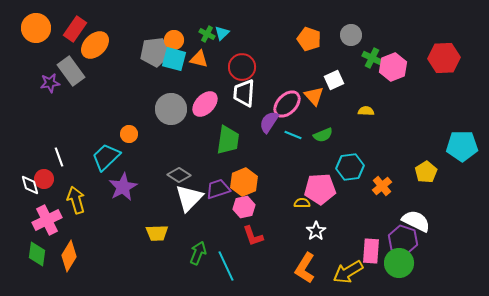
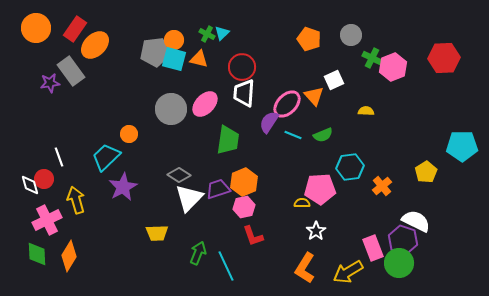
pink rectangle at (371, 251): moved 2 px right, 3 px up; rotated 25 degrees counterclockwise
green diamond at (37, 254): rotated 10 degrees counterclockwise
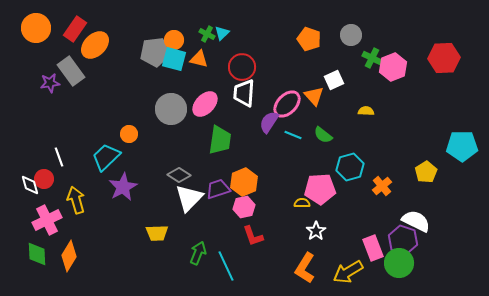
green semicircle at (323, 135): rotated 60 degrees clockwise
green trapezoid at (228, 140): moved 8 px left
cyan hexagon at (350, 167): rotated 8 degrees counterclockwise
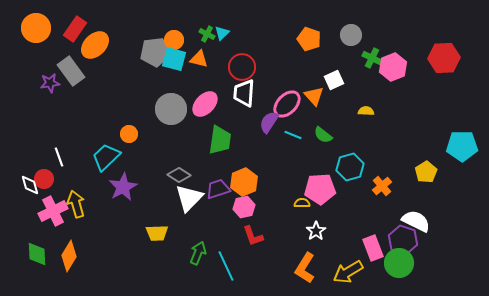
yellow arrow at (76, 200): moved 4 px down
pink cross at (47, 220): moved 6 px right, 9 px up
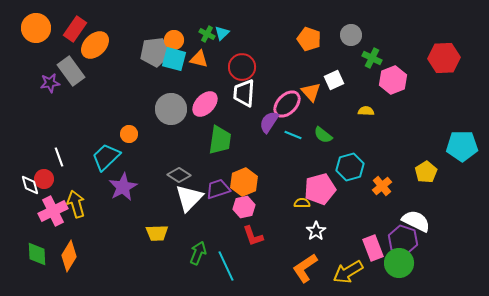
pink hexagon at (393, 67): moved 13 px down
orange triangle at (314, 96): moved 3 px left, 4 px up
pink pentagon at (320, 189): rotated 12 degrees counterclockwise
orange L-shape at (305, 268): rotated 24 degrees clockwise
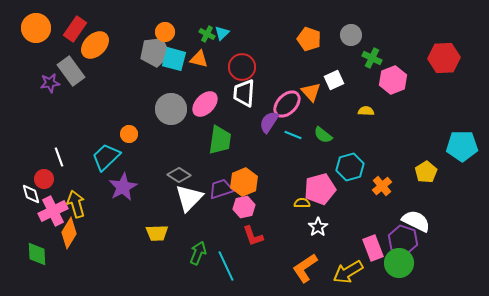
orange circle at (174, 40): moved 9 px left, 8 px up
white diamond at (30, 185): moved 1 px right, 9 px down
purple trapezoid at (218, 189): moved 3 px right
white star at (316, 231): moved 2 px right, 4 px up
orange diamond at (69, 256): moved 23 px up
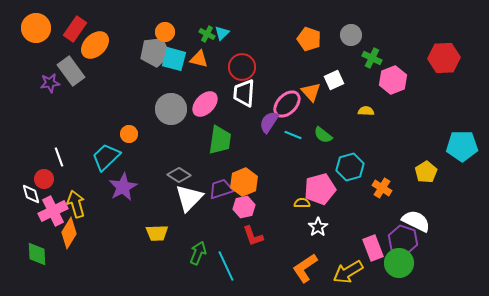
orange cross at (382, 186): moved 2 px down; rotated 18 degrees counterclockwise
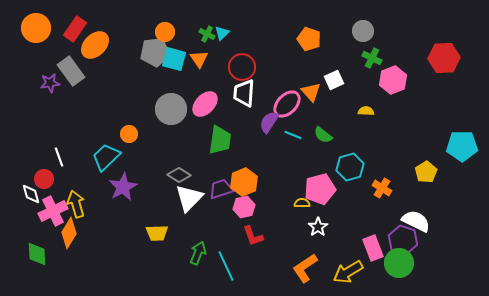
gray circle at (351, 35): moved 12 px right, 4 px up
orange triangle at (199, 59): rotated 42 degrees clockwise
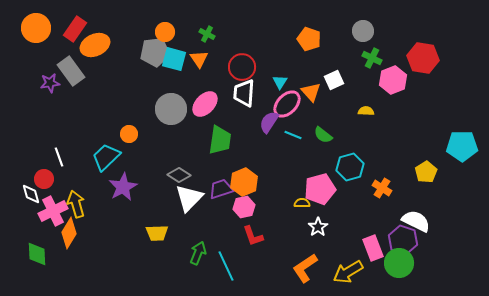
cyan triangle at (222, 33): moved 58 px right, 49 px down; rotated 14 degrees counterclockwise
orange ellipse at (95, 45): rotated 20 degrees clockwise
red hexagon at (444, 58): moved 21 px left; rotated 12 degrees clockwise
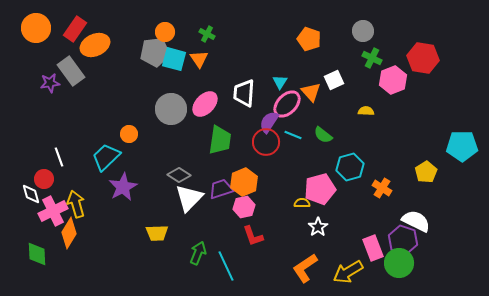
red circle at (242, 67): moved 24 px right, 75 px down
